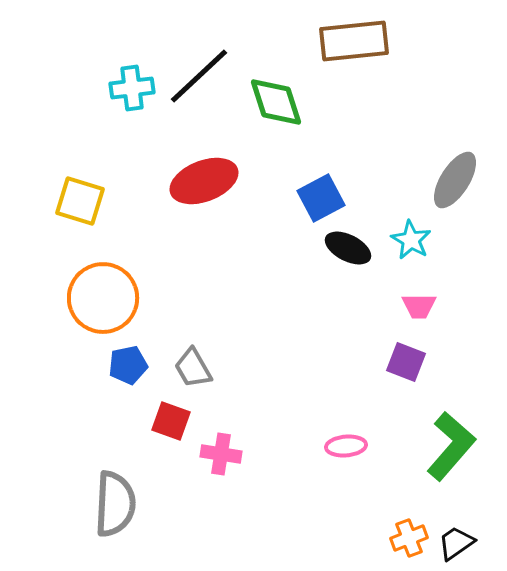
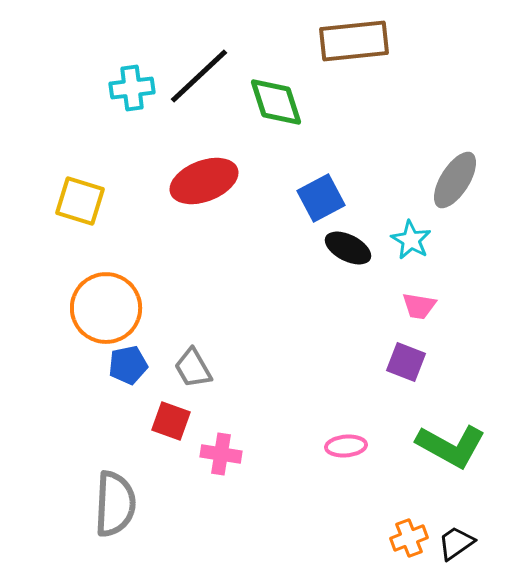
orange circle: moved 3 px right, 10 px down
pink trapezoid: rotated 9 degrees clockwise
green L-shape: rotated 78 degrees clockwise
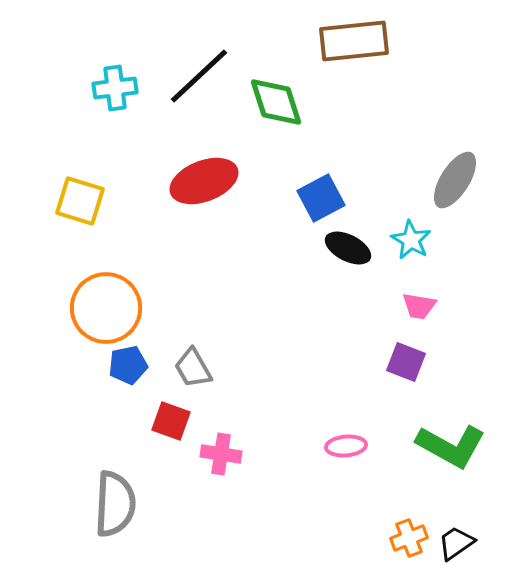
cyan cross: moved 17 px left
